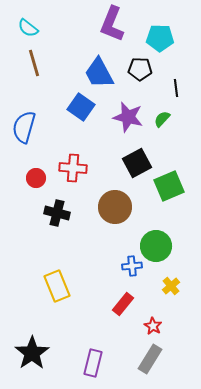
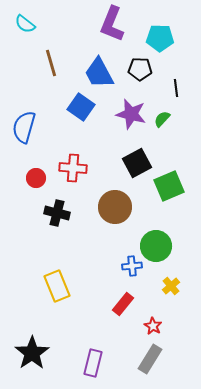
cyan semicircle: moved 3 px left, 4 px up
brown line: moved 17 px right
purple star: moved 3 px right, 3 px up
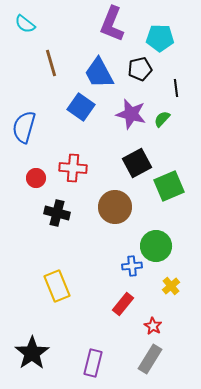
black pentagon: rotated 15 degrees counterclockwise
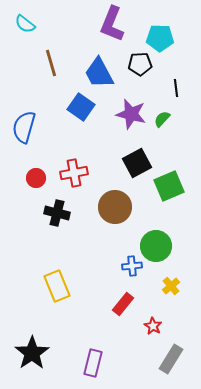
black pentagon: moved 5 px up; rotated 10 degrees clockwise
red cross: moved 1 px right, 5 px down; rotated 16 degrees counterclockwise
gray rectangle: moved 21 px right
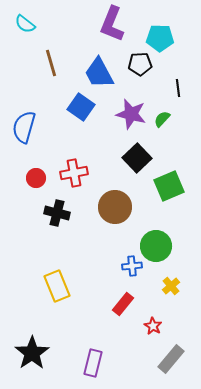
black line: moved 2 px right
black square: moved 5 px up; rotated 16 degrees counterclockwise
gray rectangle: rotated 8 degrees clockwise
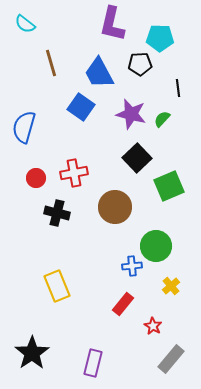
purple L-shape: rotated 9 degrees counterclockwise
